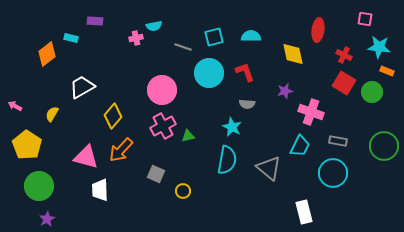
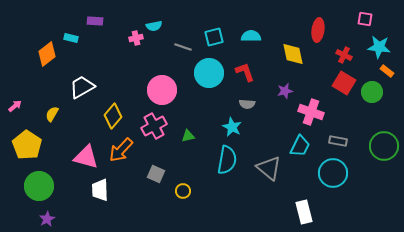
orange rectangle at (387, 71): rotated 16 degrees clockwise
pink arrow at (15, 106): rotated 112 degrees clockwise
pink cross at (163, 126): moved 9 px left
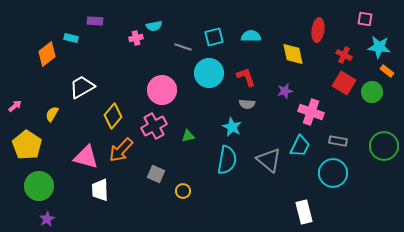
red L-shape at (245, 72): moved 1 px right, 5 px down
gray triangle at (269, 168): moved 8 px up
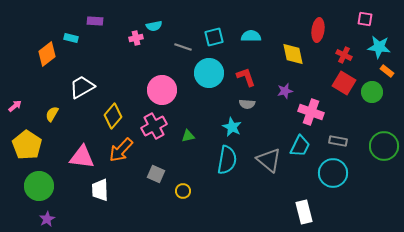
pink triangle at (86, 157): moved 4 px left; rotated 8 degrees counterclockwise
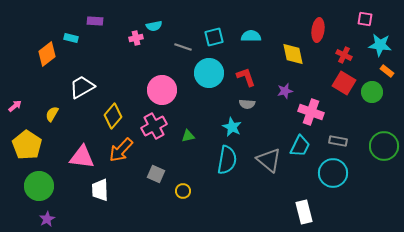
cyan star at (379, 47): moved 1 px right, 2 px up
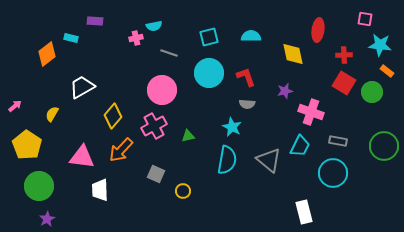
cyan square at (214, 37): moved 5 px left
gray line at (183, 47): moved 14 px left, 6 px down
red cross at (344, 55): rotated 28 degrees counterclockwise
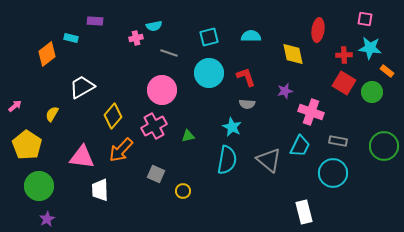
cyan star at (380, 45): moved 10 px left, 3 px down
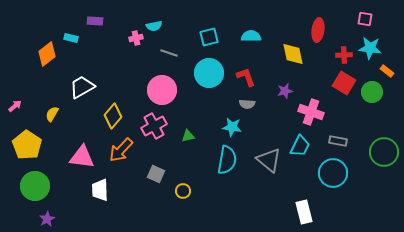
cyan star at (232, 127): rotated 18 degrees counterclockwise
green circle at (384, 146): moved 6 px down
green circle at (39, 186): moved 4 px left
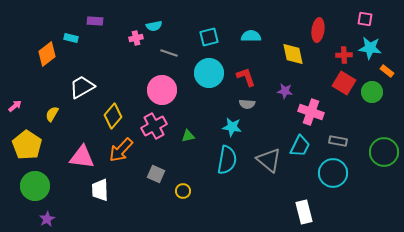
purple star at (285, 91): rotated 21 degrees clockwise
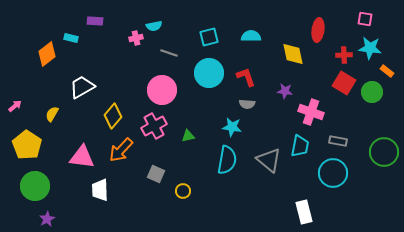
cyan trapezoid at (300, 146): rotated 15 degrees counterclockwise
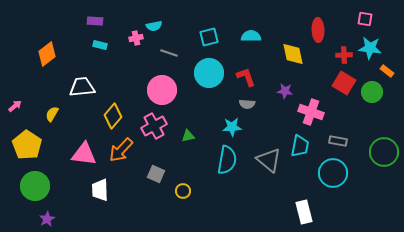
red ellipse at (318, 30): rotated 10 degrees counterclockwise
cyan rectangle at (71, 38): moved 29 px right, 7 px down
white trapezoid at (82, 87): rotated 24 degrees clockwise
cyan star at (232, 127): rotated 12 degrees counterclockwise
pink triangle at (82, 157): moved 2 px right, 3 px up
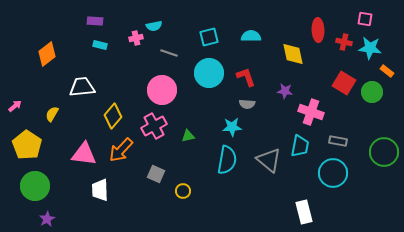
red cross at (344, 55): moved 13 px up; rotated 14 degrees clockwise
